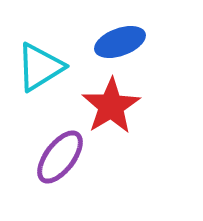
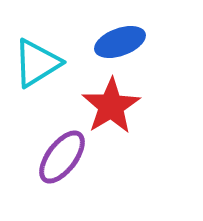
cyan triangle: moved 3 px left, 4 px up
purple ellipse: moved 2 px right
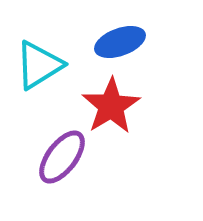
cyan triangle: moved 2 px right, 2 px down
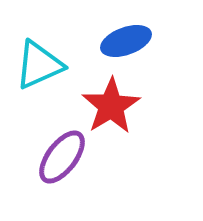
blue ellipse: moved 6 px right, 1 px up
cyan triangle: rotated 8 degrees clockwise
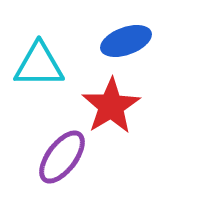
cyan triangle: rotated 24 degrees clockwise
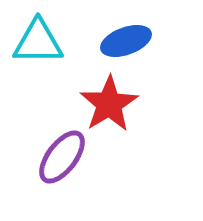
cyan triangle: moved 1 px left, 23 px up
red star: moved 2 px left, 2 px up
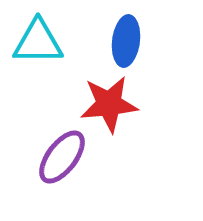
blue ellipse: rotated 63 degrees counterclockwise
red star: rotated 26 degrees clockwise
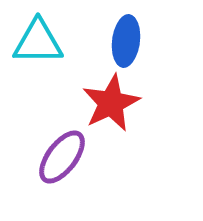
red star: moved 2 px right, 1 px up; rotated 20 degrees counterclockwise
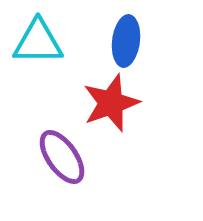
red star: rotated 6 degrees clockwise
purple ellipse: rotated 72 degrees counterclockwise
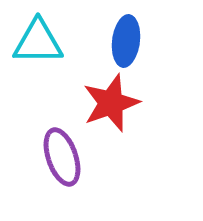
purple ellipse: rotated 16 degrees clockwise
